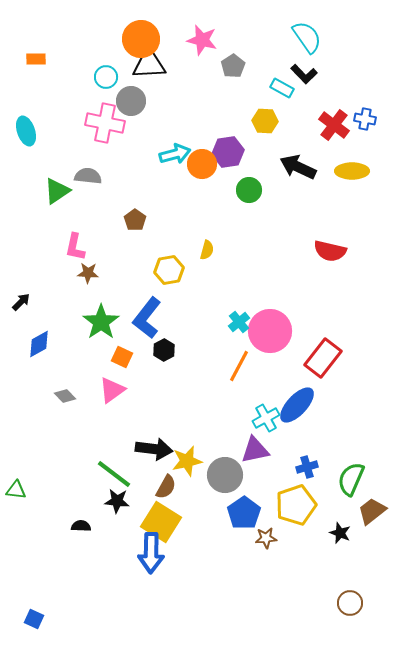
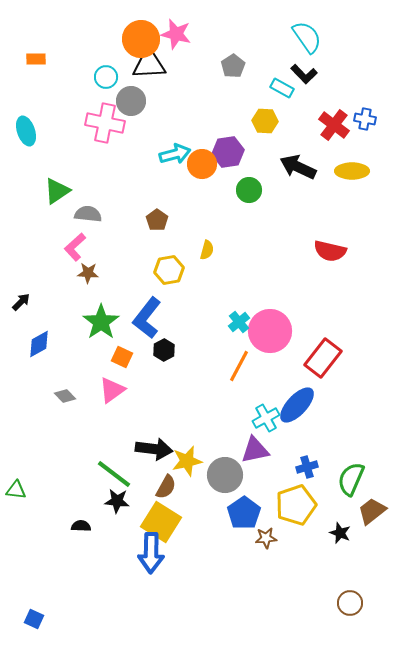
pink star at (202, 40): moved 26 px left, 6 px up
gray semicircle at (88, 176): moved 38 px down
brown pentagon at (135, 220): moved 22 px right
pink L-shape at (75, 247): rotated 36 degrees clockwise
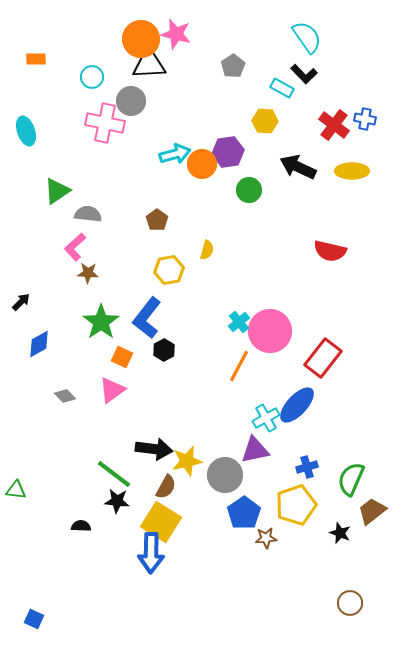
cyan circle at (106, 77): moved 14 px left
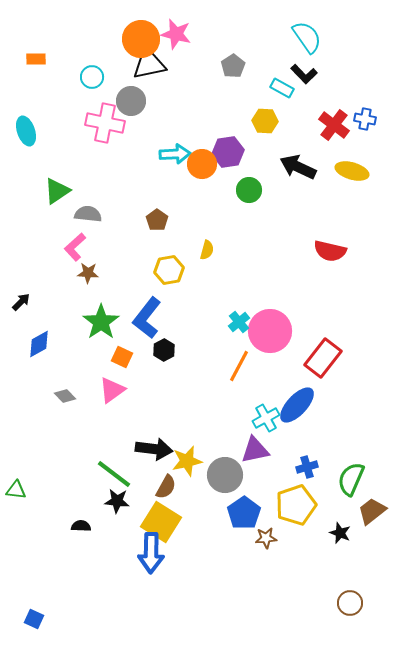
black triangle at (149, 64): rotated 9 degrees counterclockwise
cyan arrow at (175, 154): rotated 12 degrees clockwise
yellow ellipse at (352, 171): rotated 16 degrees clockwise
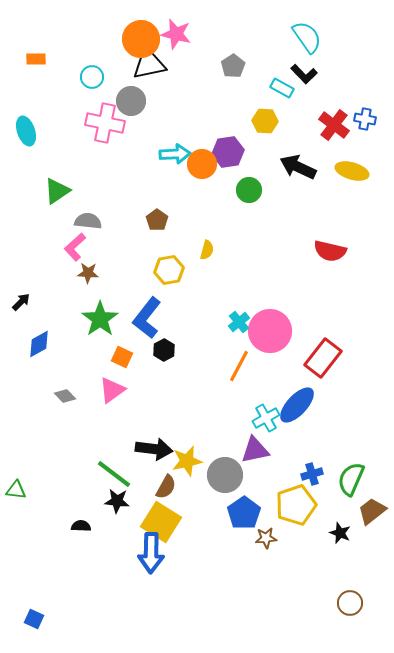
gray semicircle at (88, 214): moved 7 px down
green star at (101, 322): moved 1 px left, 3 px up
blue cross at (307, 467): moved 5 px right, 7 px down
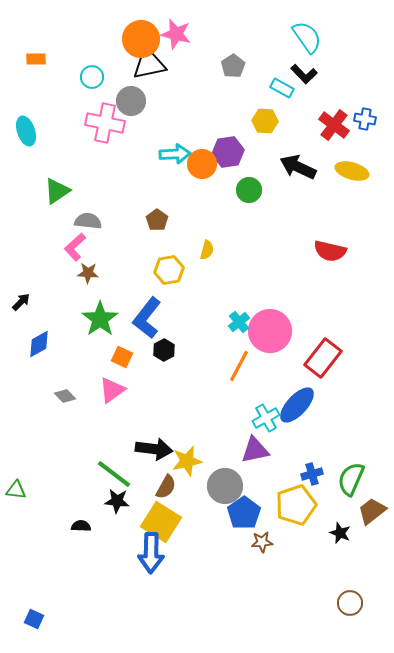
gray circle at (225, 475): moved 11 px down
brown star at (266, 538): moved 4 px left, 4 px down
